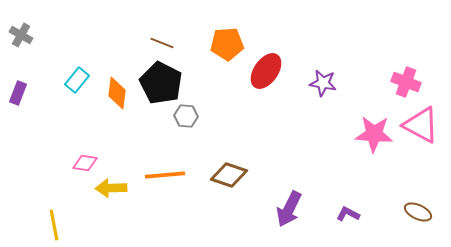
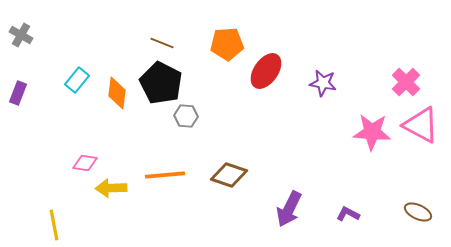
pink cross: rotated 24 degrees clockwise
pink star: moved 2 px left, 2 px up
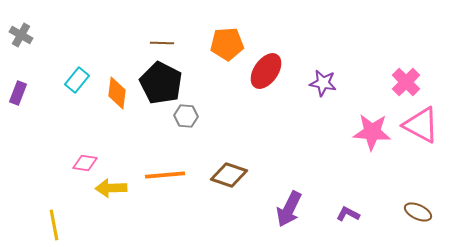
brown line: rotated 20 degrees counterclockwise
